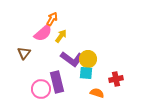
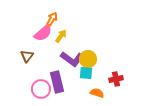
brown triangle: moved 3 px right, 3 px down
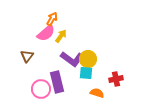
pink semicircle: moved 3 px right
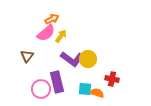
orange arrow: rotated 32 degrees clockwise
cyan square: moved 1 px left, 16 px down
red cross: moved 4 px left; rotated 24 degrees clockwise
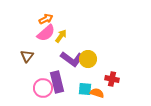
orange arrow: moved 6 px left
pink circle: moved 2 px right, 1 px up
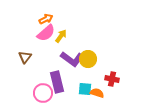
brown triangle: moved 2 px left, 1 px down
pink circle: moved 5 px down
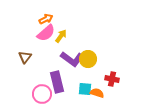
pink circle: moved 1 px left, 1 px down
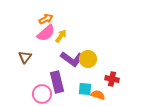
orange semicircle: moved 1 px right, 2 px down
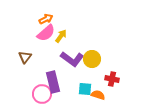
yellow circle: moved 4 px right
purple rectangle: moved 4 px left
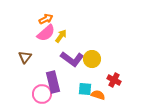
red cross: moved 2 px right, 1 px down; rotated 16 degrees clockwise
